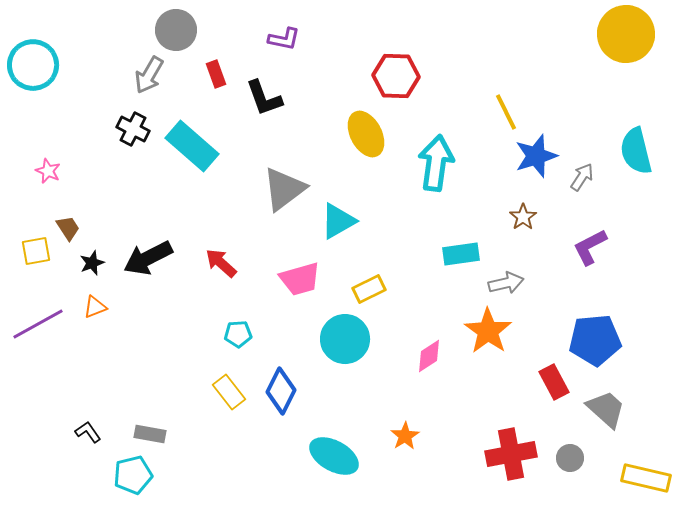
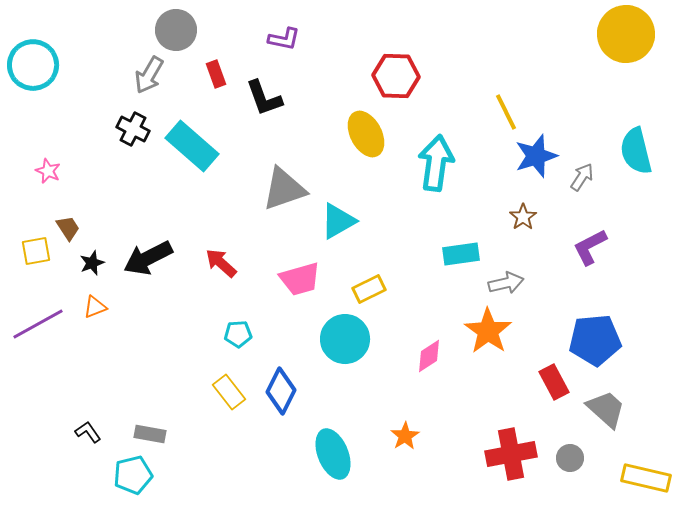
gray triangle at (284, 189): rotated 18 degrees clockwise
cyan ellipse at (334, 456): moved 1 px left, 2 px up; rotated 39 degrees clockwise
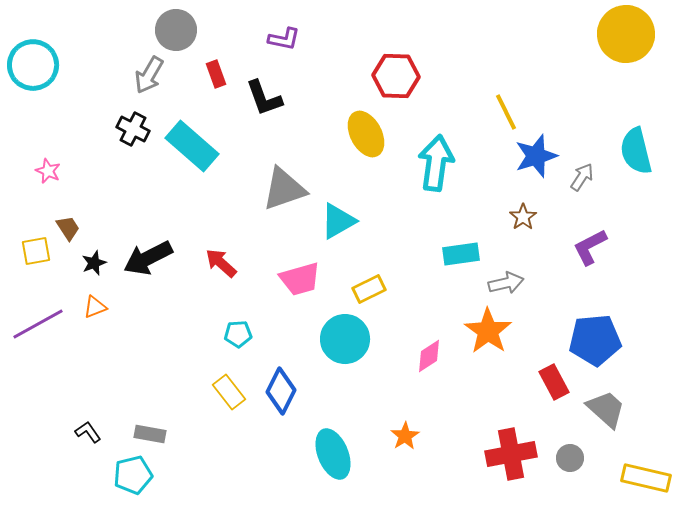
black star at (92, 263): moved 2 px right
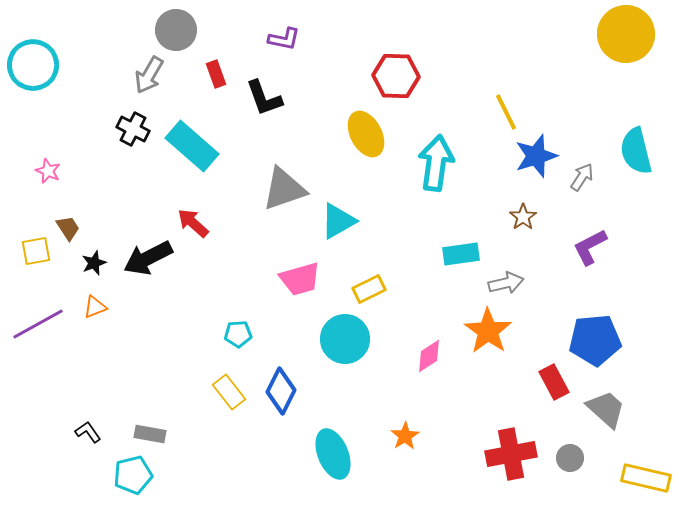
red arrow at (221, 263): moved 28 px left, 40 px up
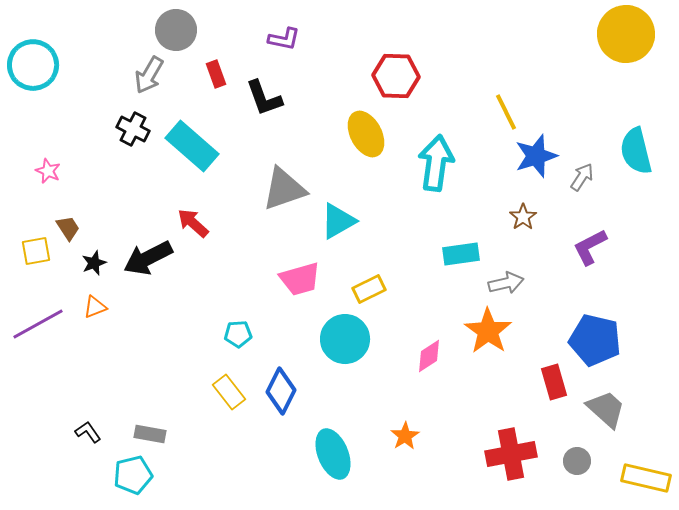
blue pentagon at (595, 340): rotated 18 degrees clockwise
red rectangle at (554, 382): rotated 12 degrees clockwise
gray circle at (570, 458): moved 7 px right, 3 px down
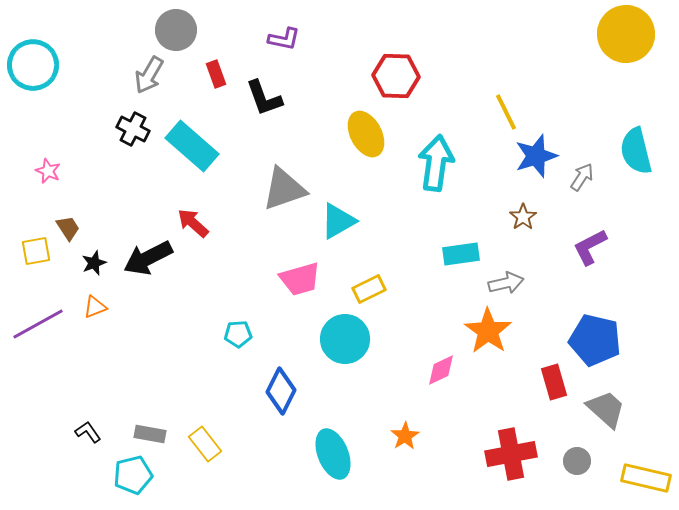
pink diamond at (429, 356): moved 12 px right, 14 px down; rotated 8 degrees clockwise
yellow rectangle at (229, 392): moved 24 px left, 52 px down
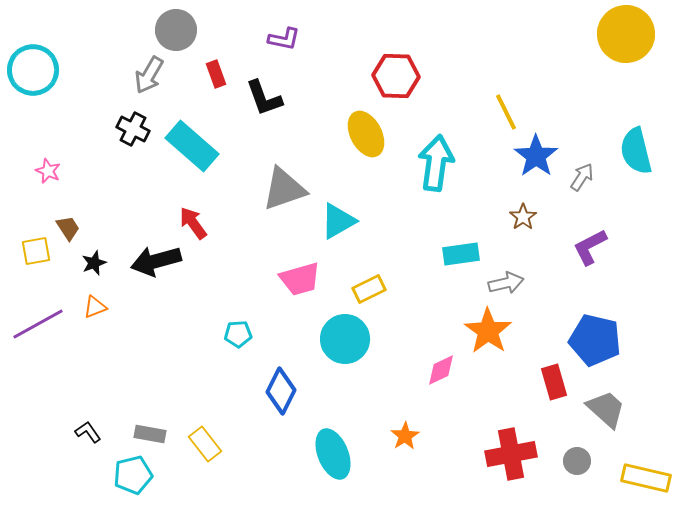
cyan circle at (33, 65): moved 5 px down
blue star at (536, 156): rotated 18 degrees counterclockwise
red arrow at (193, 223): rotated 12 degrees clockwise
black arrow at (148, 258): moved 8 px right, 3 px down; rotated 12 degrees clockwise
